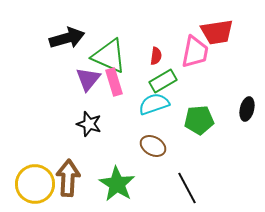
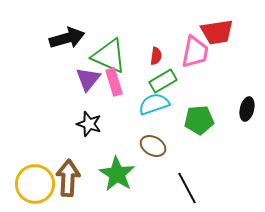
green star: moved 10 px up
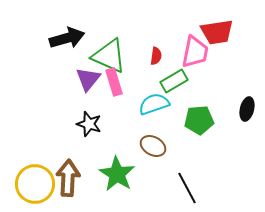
green rectangle: moved 11 px right
